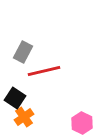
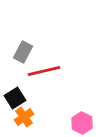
black square: rotated 25 degrees clockwise
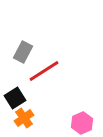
red line: rotated 20 degrees counterclockwise
orange cross: moved 1 px down
pink hexagon: rotated 10 degrees clockwise
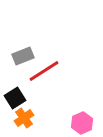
gray rectangle: moved 4 px down; rotated 40 degrees clockwise
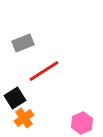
gray rectangle: moved 13 px up
